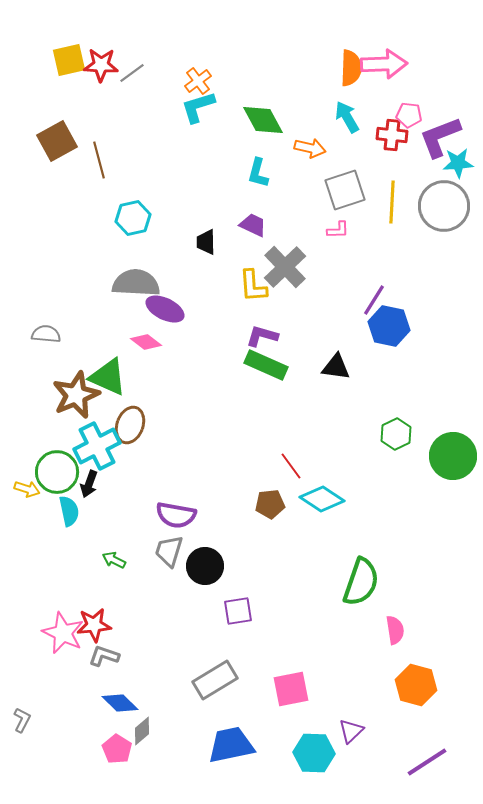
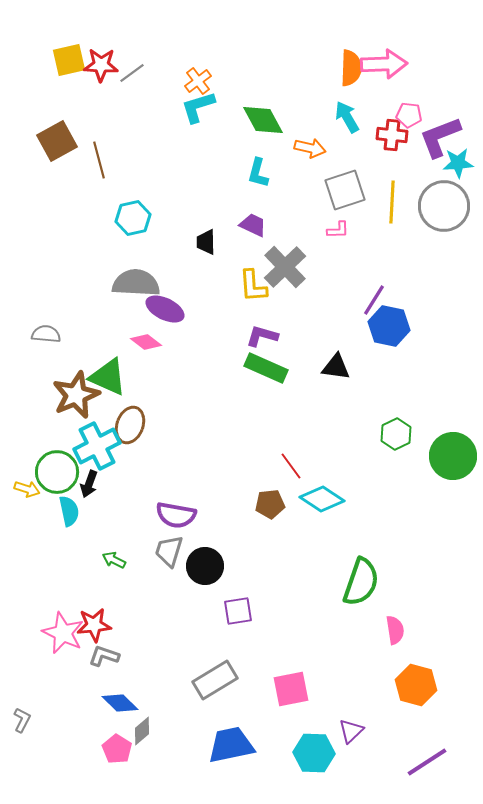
green rectangle at (266, 365): moved 3 px down
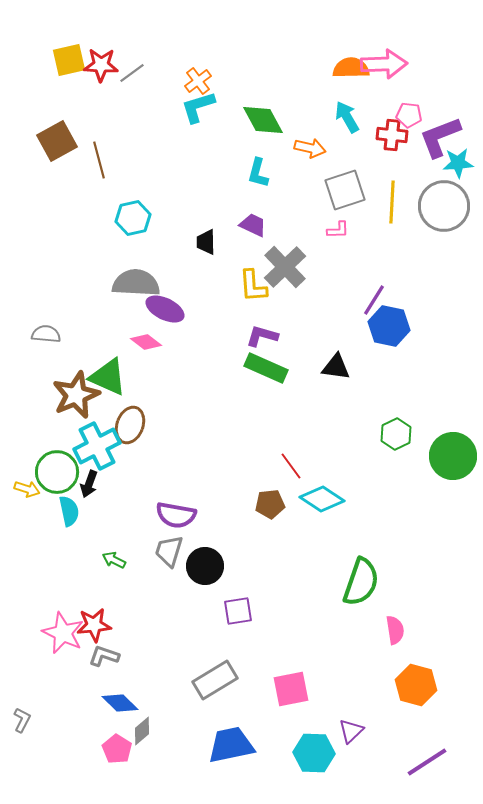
orange semicircle at (351, 68): rotated 93 degrees counterclockwise
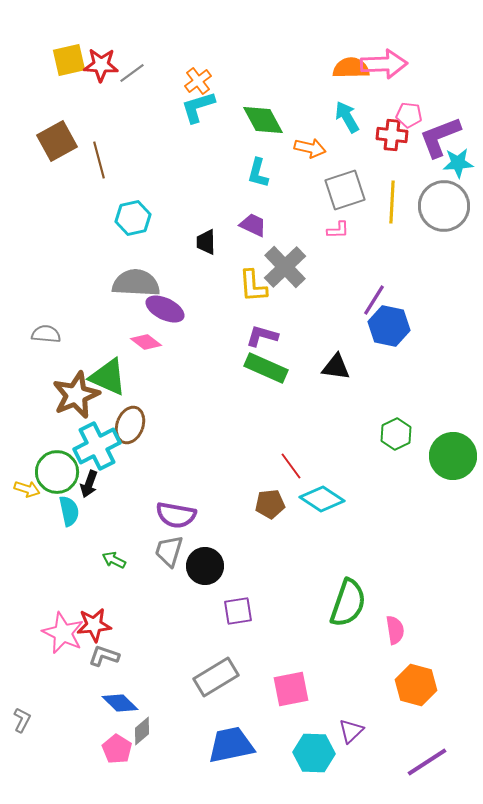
green semicircle at (361, 582): moved 13 px left, 21 px down
gray rectangle at (215, 680): moved 1 px right, 3 px up
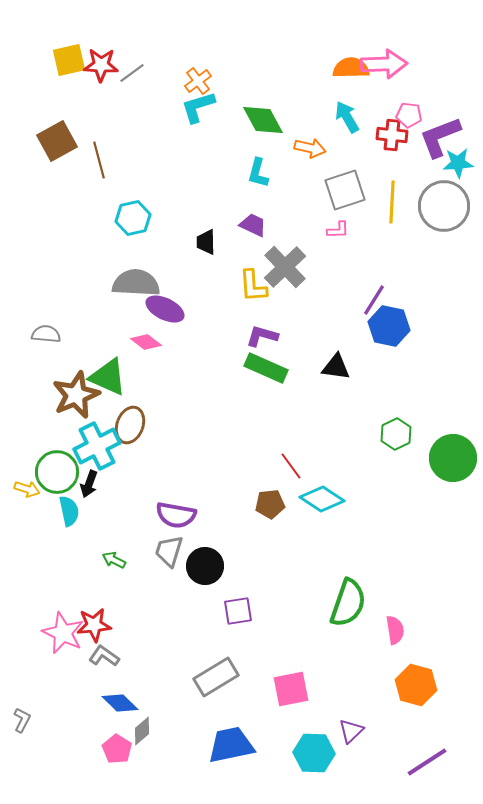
green circle at (453, 456): moved 2 px down
gray L-shape at (104, 656): rotated 16 degrees clockwise
